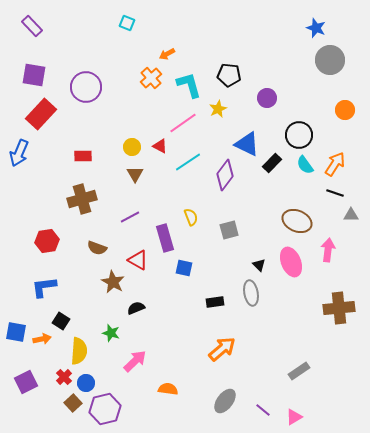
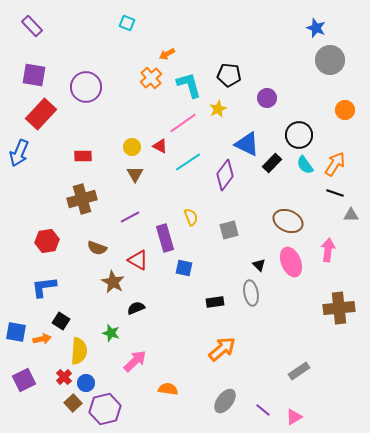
brown ellipse at (297, 221): moved 9 px left
purple square at (26, 382): moved 2 px left, 2 px up
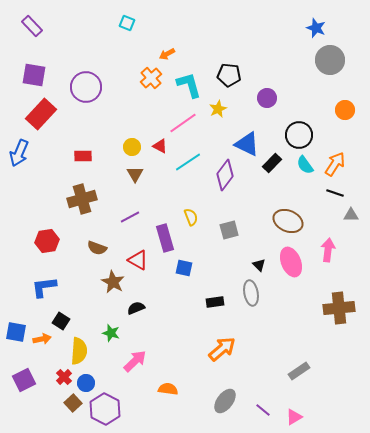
purple hexagon at (105, 409): rotated 20 degrees counterclockwise
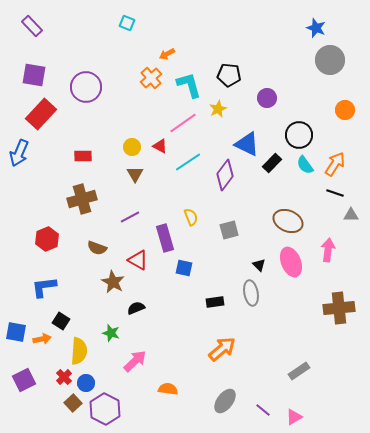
red hexagon at (47, 241): moved 2 px up; rotated 15 degrees counterclockwise
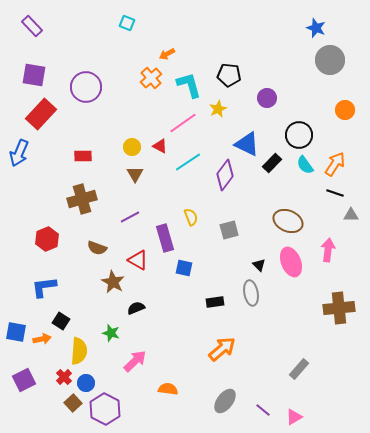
gray rectangle at (299, 371): moved 2 px up; rotated 15 degrees counterclockwise
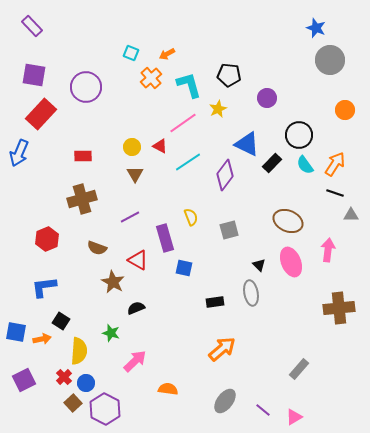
cyan square at (127, 23): moved 4 px right, 30 px down
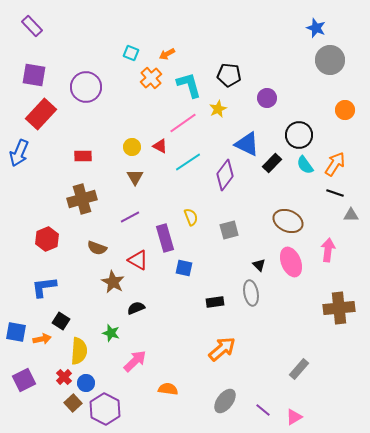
brown triangle at (135, 174): moved 3 px down
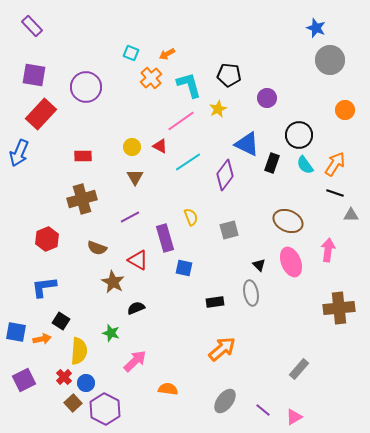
pink line at (183, 123): moved 2 px left, 2 px up
black rectangle at (272, 163): rotated 24 degrees counterclockwise
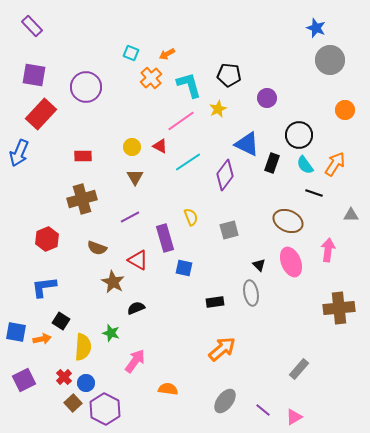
black line at (335, 193): moved 21 px left
yellow semicircle at (79, 351): moved 4 px right, 4 px up
pink arrow at (135, 361): rotated 10 degrees counterclockwise
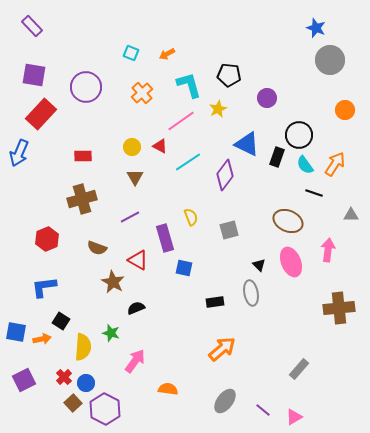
orange cross at (151, 78): moved 9 px left, 15 px down
black rectangle at (272, 163): moved 5 px right, 6 px up
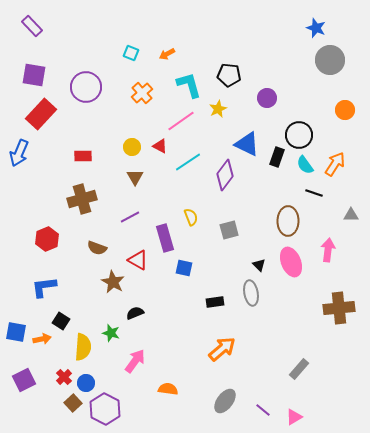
brown ellipse at (288, 221): rotated 68 degrees clockwise
black semicircle at (136, 308): moved 1 px left, 5 px down
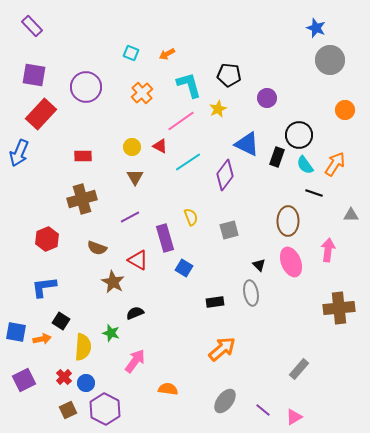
blue square at (184, 268): rotated 18 degrees clockwise
brown square at (73, 403): moved 5 px left, 7 px down; rotated 18 degrees clockwise
